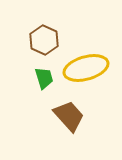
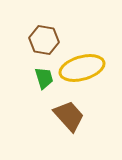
brown hexagon: rotated 16 degrees counterclockwise
yellow ellipse: moved 4 px left
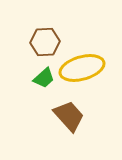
brown hexagon: moved 1 px right, 2 px down; rotated 12 degrees counterclockwise
green trapezoid: rotated 65 degrees clockwise
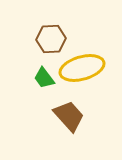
brown hexagon: moved 6 px right, 3 px up
green trapezoid: rotated 95 degrees clockwise
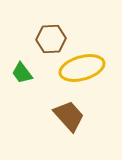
green trapezoid: moved 22 px left, 5 px up
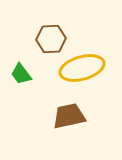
green trapezoid: moved 1 px left, 1 px down
brown trapezoid: rotated 60 degrees counterclockwise
